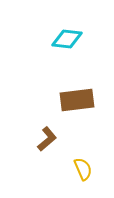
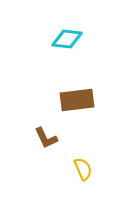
brown L-shape: moved 1 px left, 1 px up; rotated 105 degrees clockwise
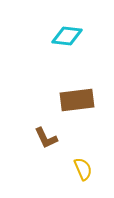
cyan diamond: moved 3 px up
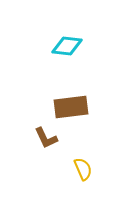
cyan diamond: moved 10 px down
brown rectangle: moved 6 px left, 7 px down
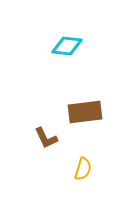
brown rectangle: moved 14 px right, 5 px down
yellow semicircle: rotated 40 degrees clockwise
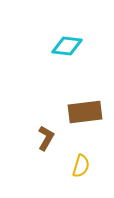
brown L-shape: rotated 125 degrees counterclockwise
yellow semicircle: moved 2 px left, 3 px up
